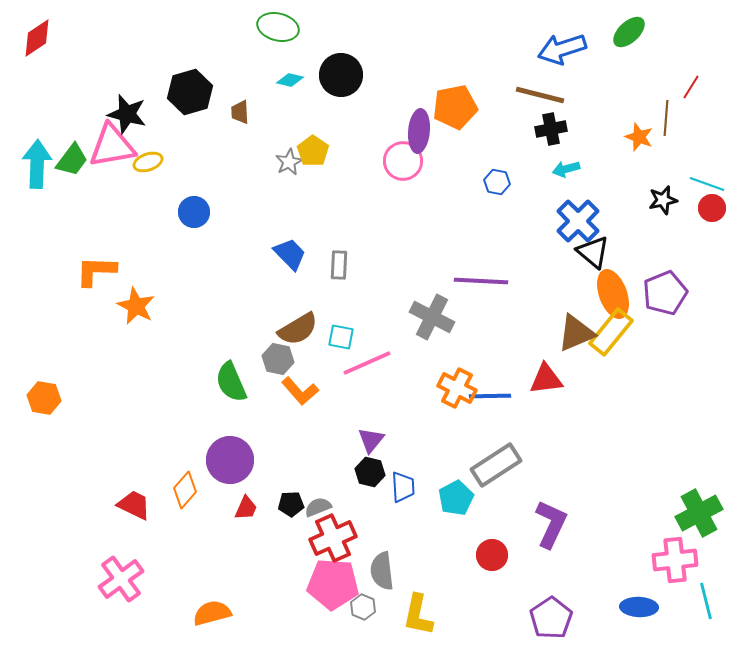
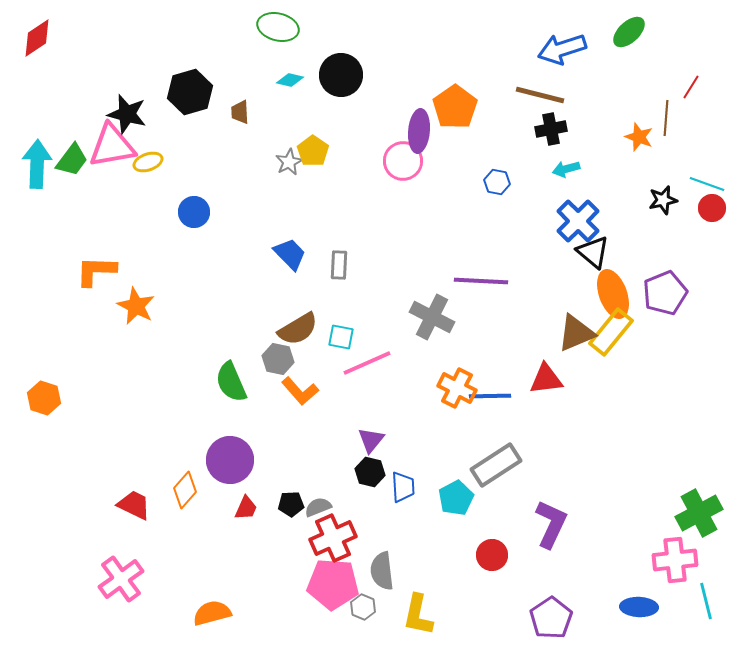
orange pentagon at (455, 107): rotated 24 degrees counterclockwise
orange hexagon at (44, 398): rotated 8 degrees clockwise
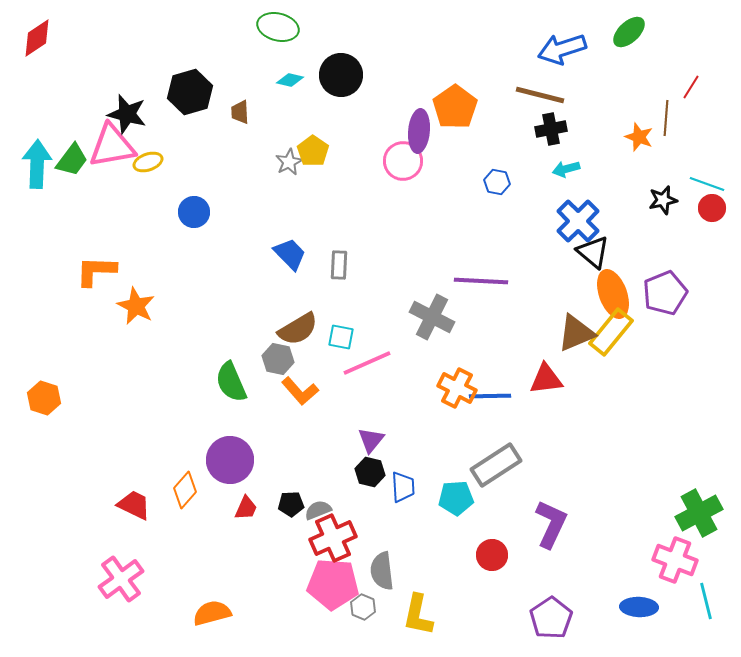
cyan pentagon at (456, 498): rotated 24 degrees clockwise
gray semicircle at (318, 507): moved 3 px down
pink cross at (675, 560): rotated 27 degrees clockwise
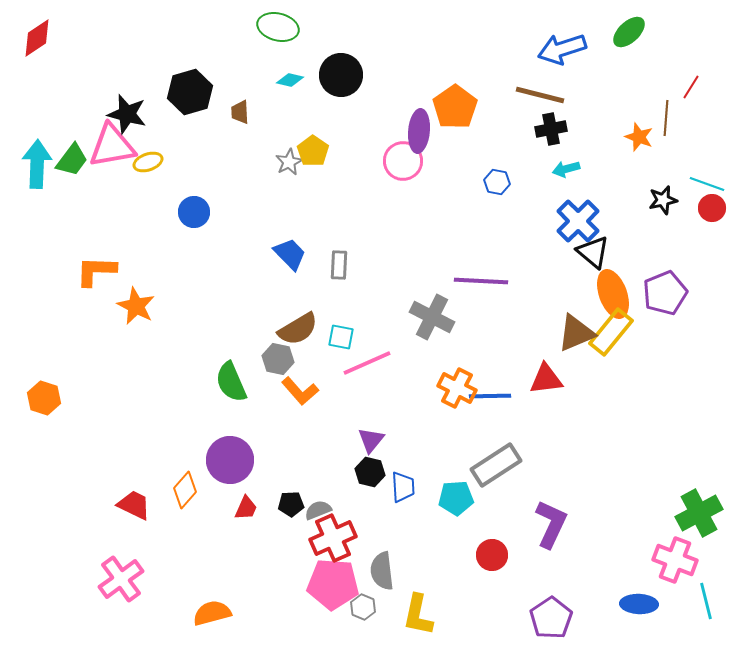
blue ellipse at (639, 607): moved 3 px up
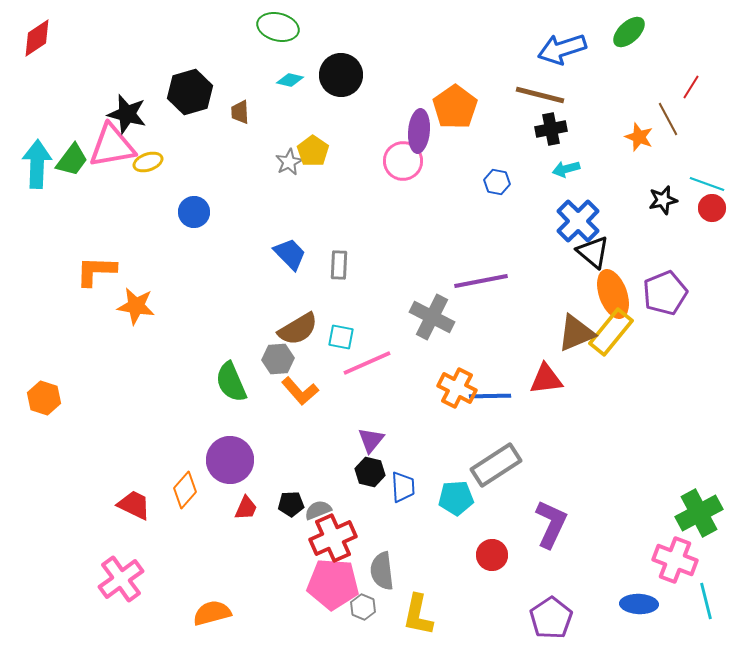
brown line at (666, 118): moved 2 px right, 1 px down; rotated 32 degrees counterclockwise
purple line at (481, 281): rotated 14 degrees counterclockwise
orange star at (136, 306): rotated 18 degrees counterclockwise
gray hexagon at (278, 359): rotated 16 degrees counterclockwise
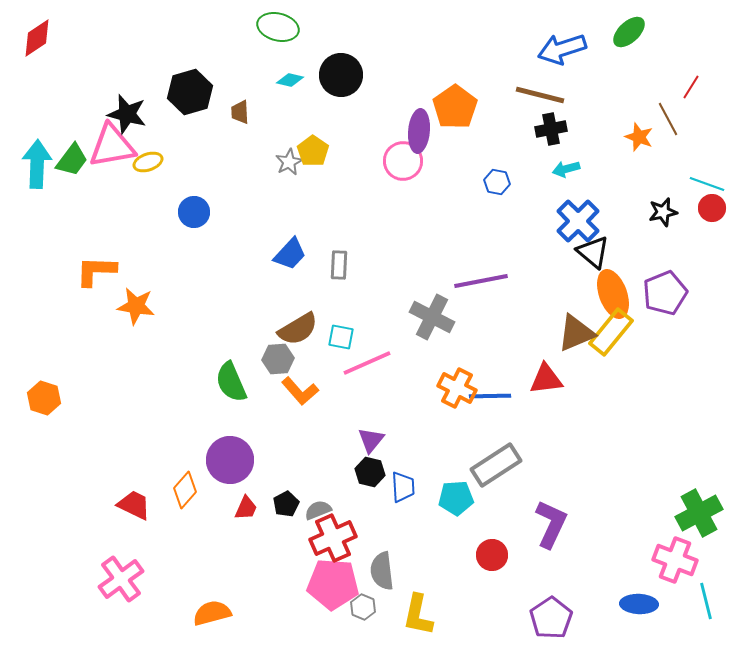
black star at (663, 200): moved 12 px down
blue trapezoid at (290, 254): rotated 87 degrees clockwise
black pentagon at (291, 504): moved 5 px left; rotated 25 degrees counterclockwise
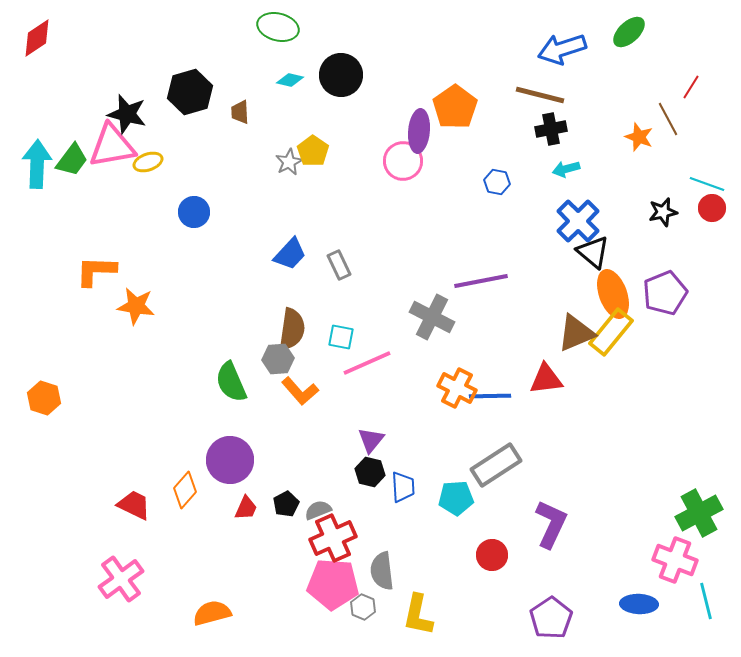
gray rectangle at (339, 265): rotated 28 degrees counterclockwise
brown semicircle at (298, 329): moved 6 px left; rotated 51 degrees counterclockwise
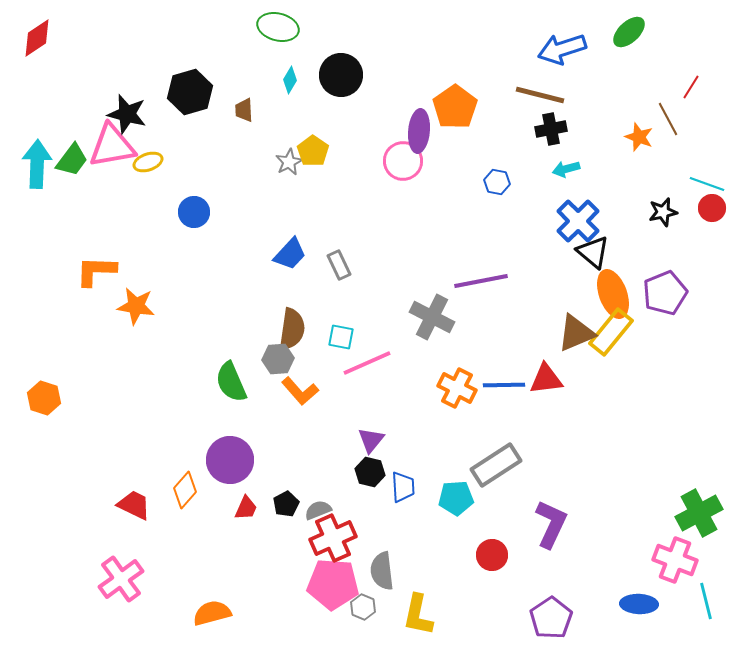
cyan diamond at (290, 80): rotated 72 degrees counterclockwise
brown trapezoid at (240, 112): moved 4 px right, 2 px up
blue line at (490, 396): moved 14 px right, 11 px up
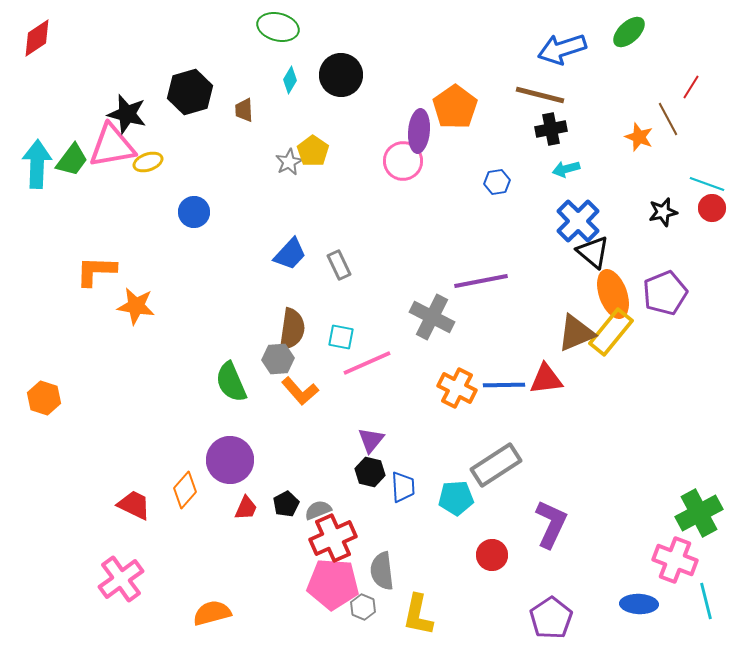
blue hexagon at (497, 182): rotated 20 degrees counterclockwise
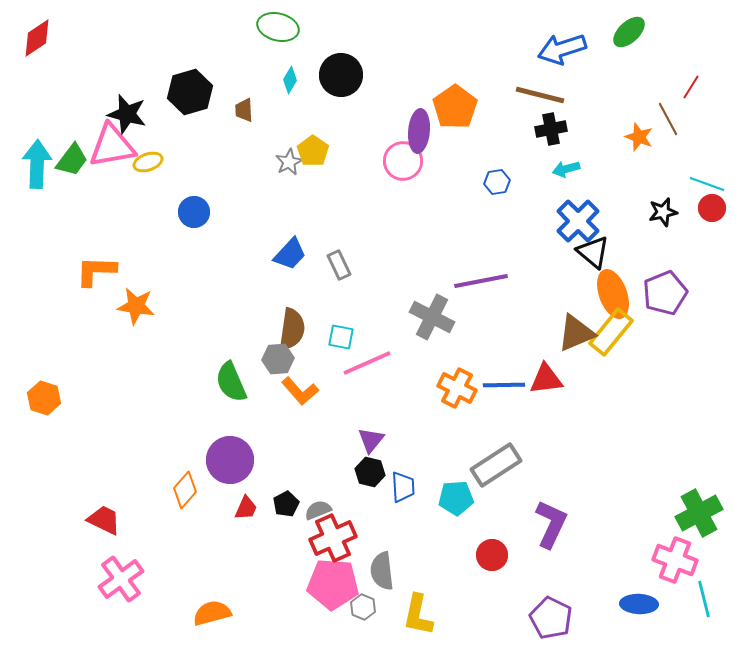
red trapezoid at (134, 505): moved 30 px left, 15 px down
cyan line at (706, 601): moved 2 px left, 2 px up
purple pentagon at (551, 618): rotated 12 degrees counterclockwise
